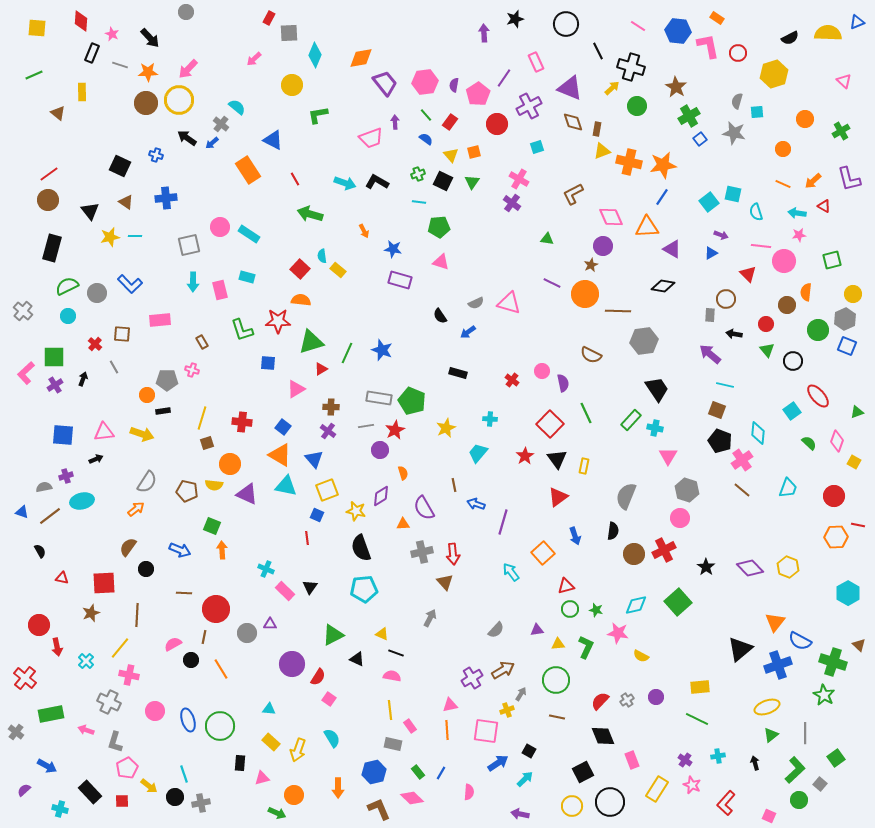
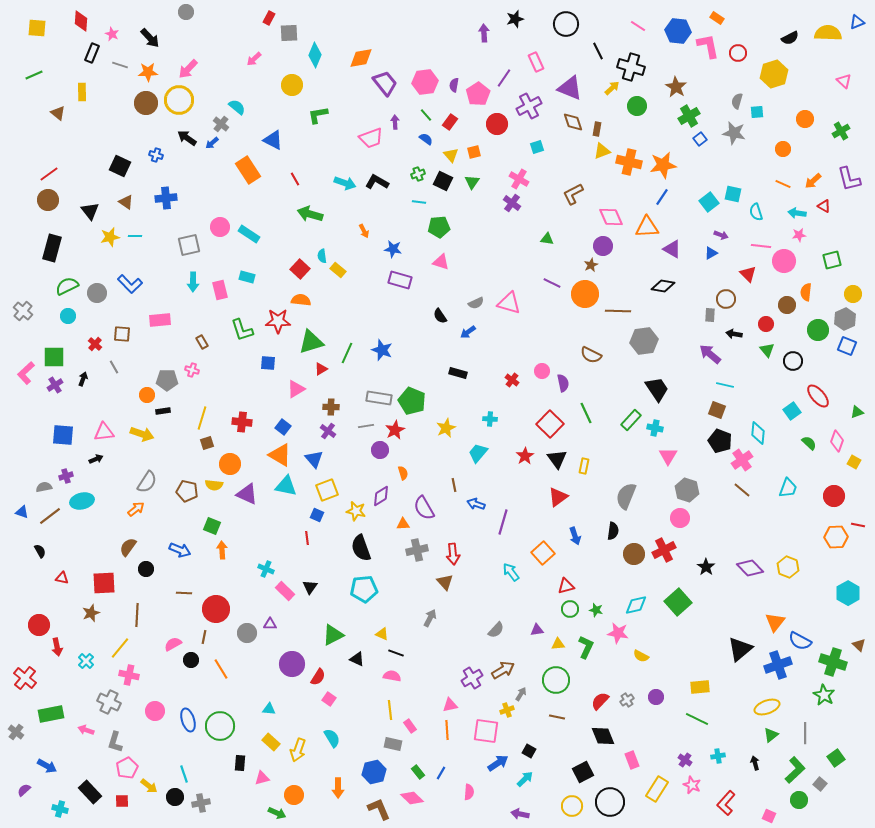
gray cross at (422, 552): moved 5 px left, 2 px up
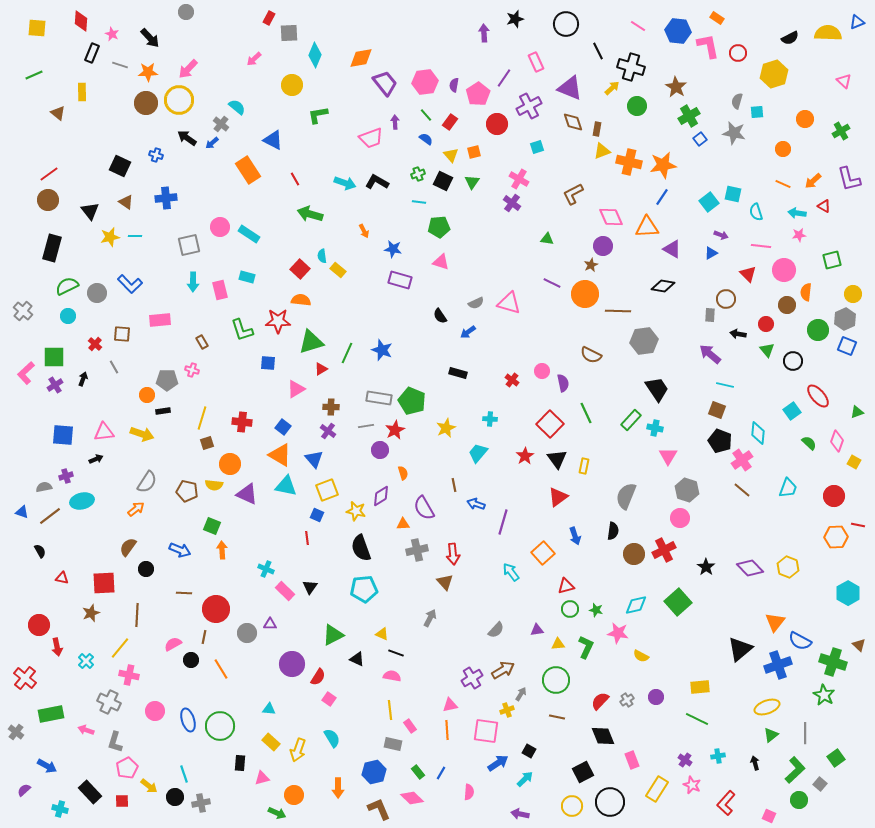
pink circle at (784, 261): moved 9 px down
black arrow at (734, 334): moved 4 px right
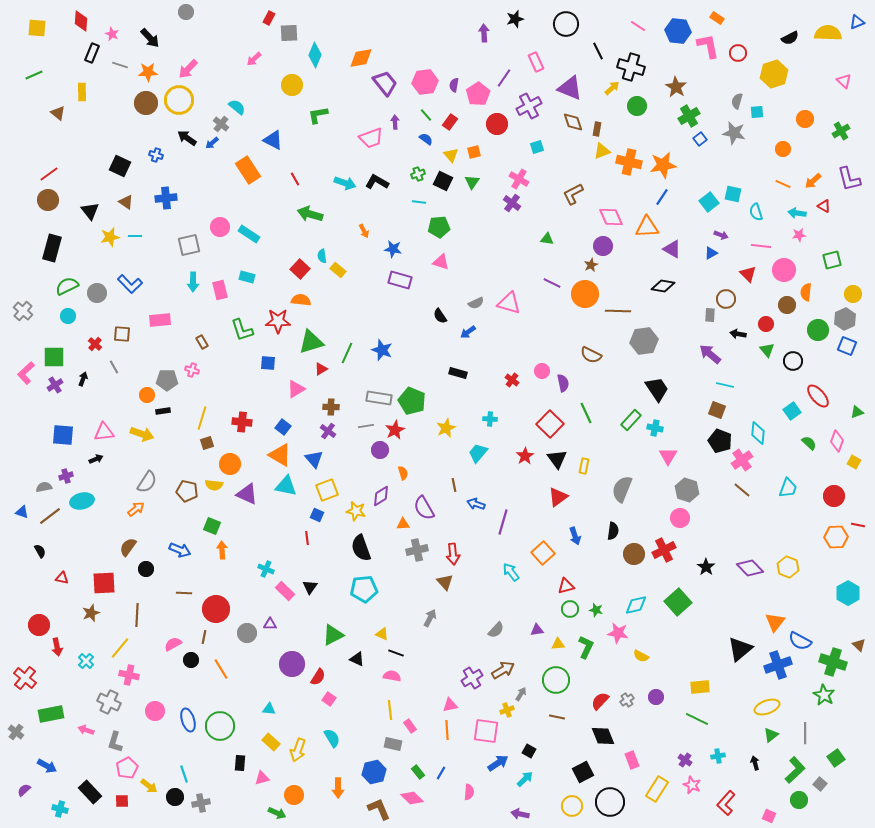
gray semicircle at (626, 496): moved 4 px left, 7 px up
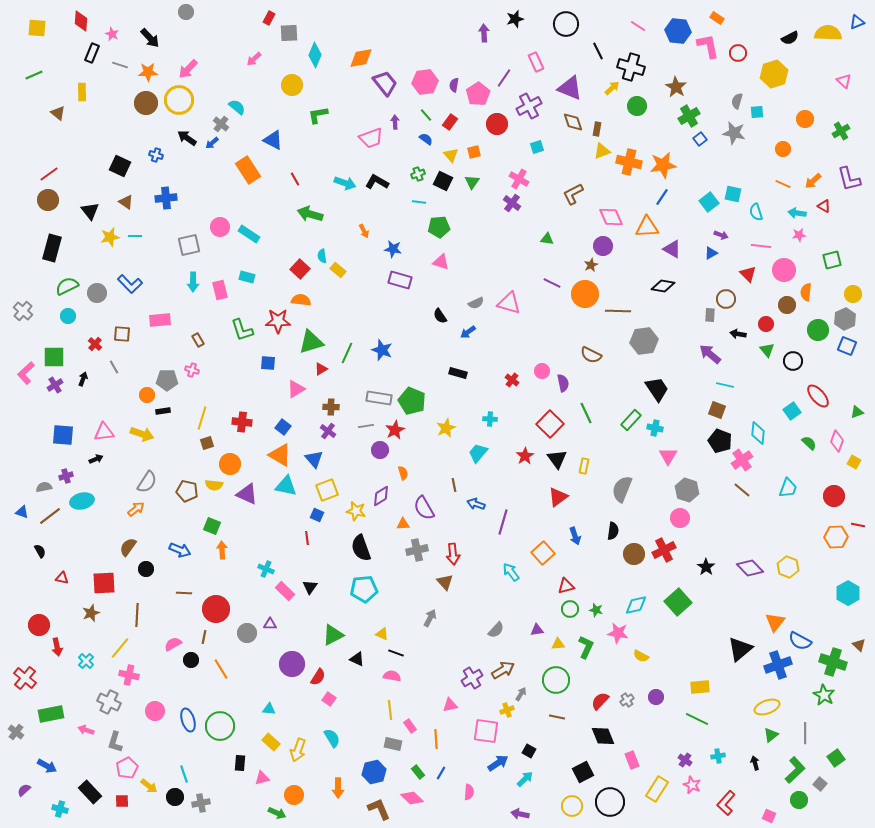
brown rectangle at (202, 342): moved 4 px left, 2 px up
orange line at (447, 730): moved 11 px left, 9 px down
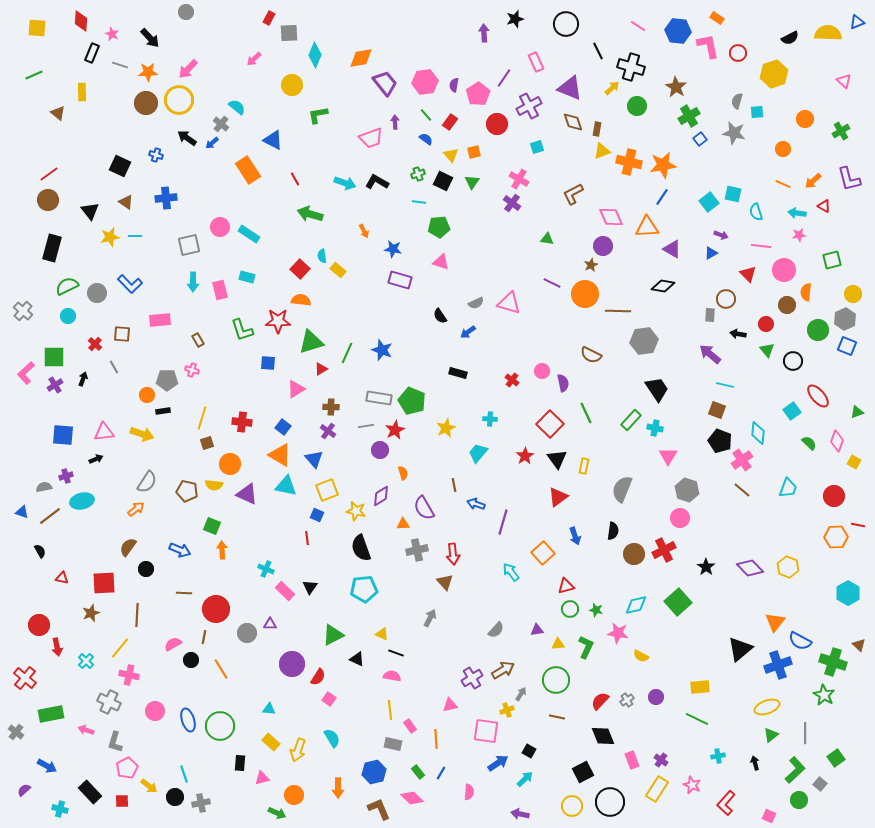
purple cross at (685, 760): moved 24 px left
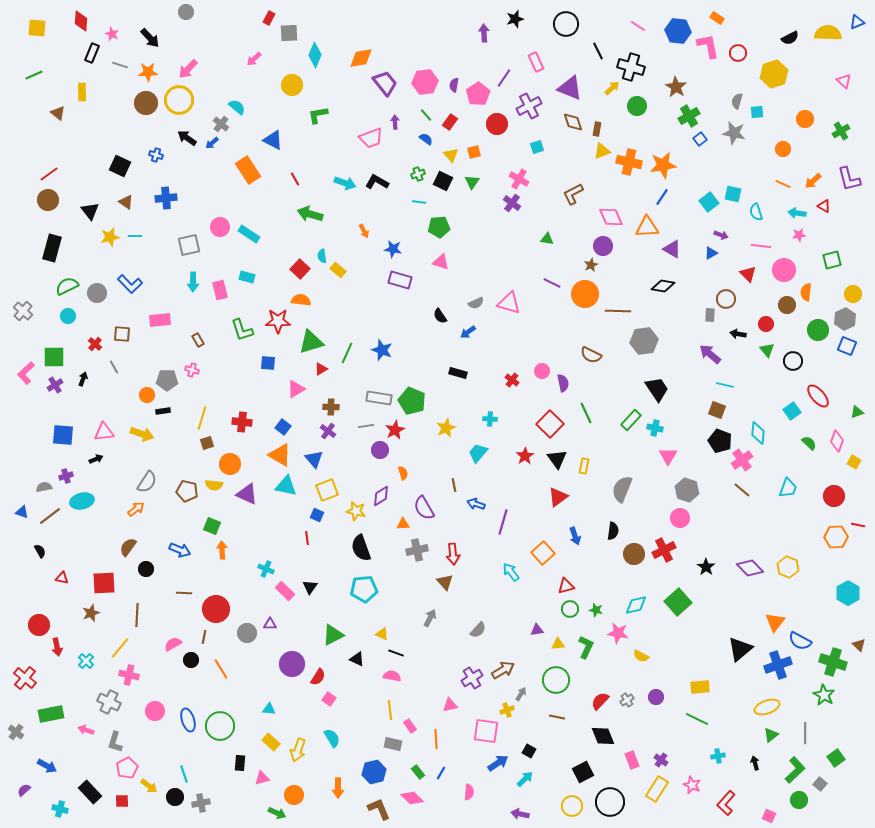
gray semicircle at (496, 630): moved 18 px left
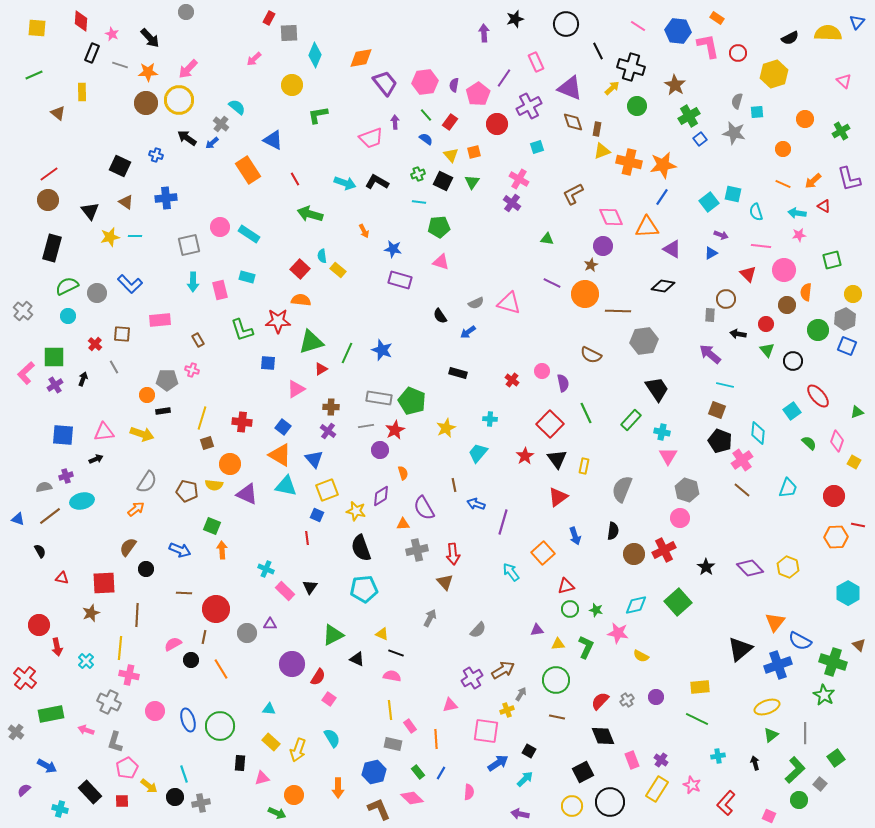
blue triangle at (857, 22): rotated 28 degrees counterclockwise
brown star at (676, 87): moved 1 px left, 2 px up
cyan cross at (655, 428): moved 7 px right, 4 px down
blue triangle at (22, 512): moved 4 px left, 7 px down
yellow line at (120, 648): rotated 35 degrees counterclockwise
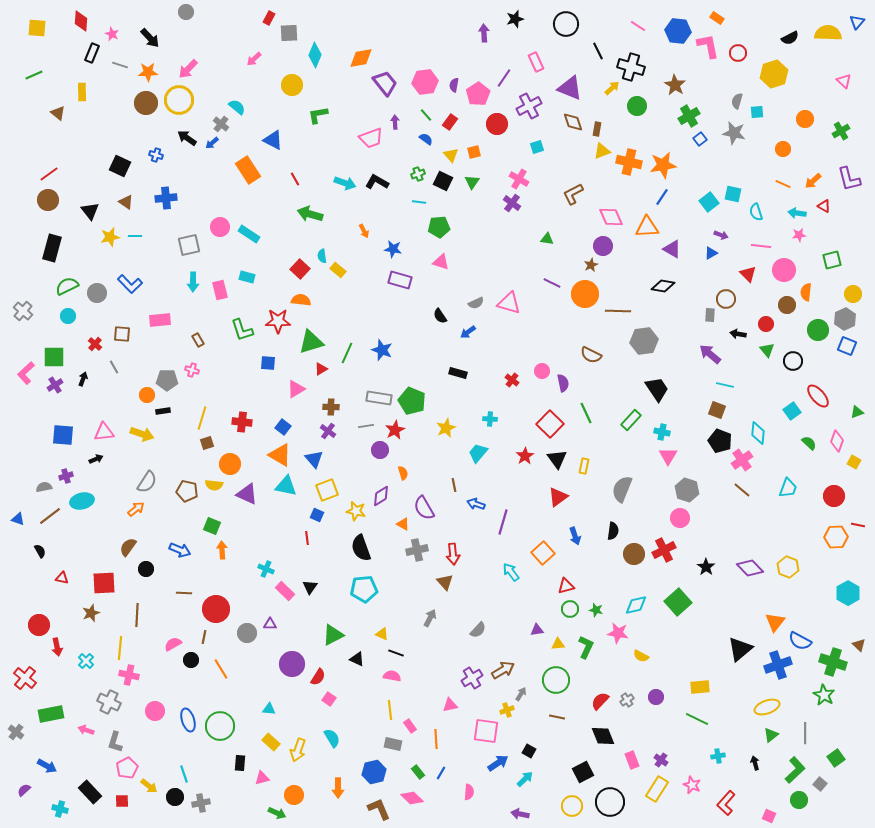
orange triangle at (403, 524): rotated 32 degrees clockwise
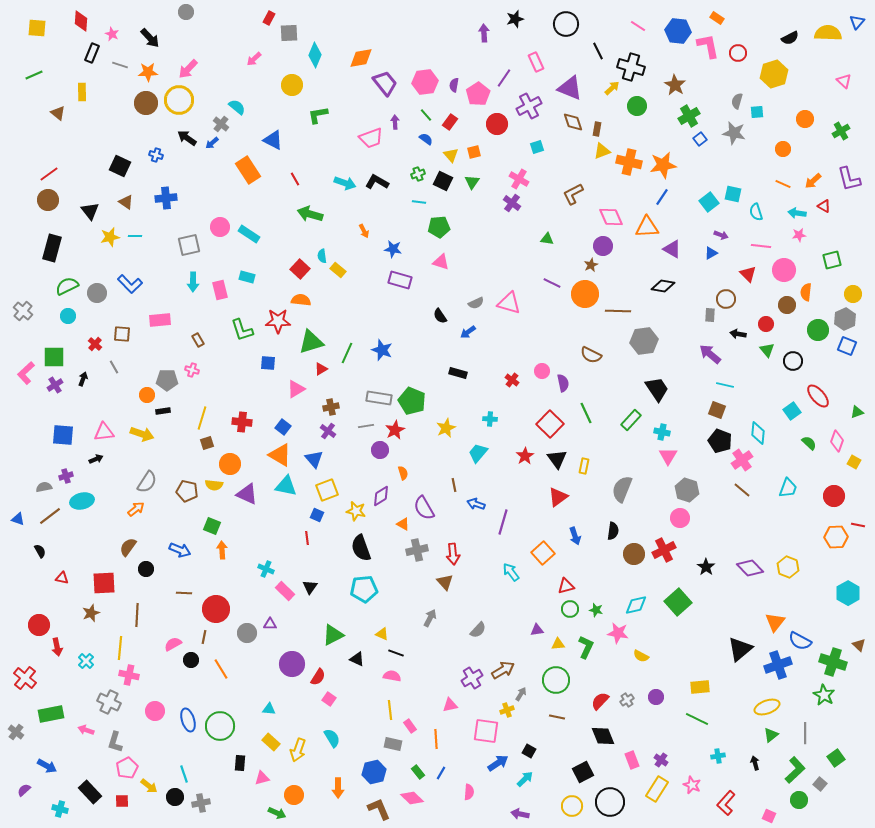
brown cross at (331, 407): rotated 14 degrees counterclockwise
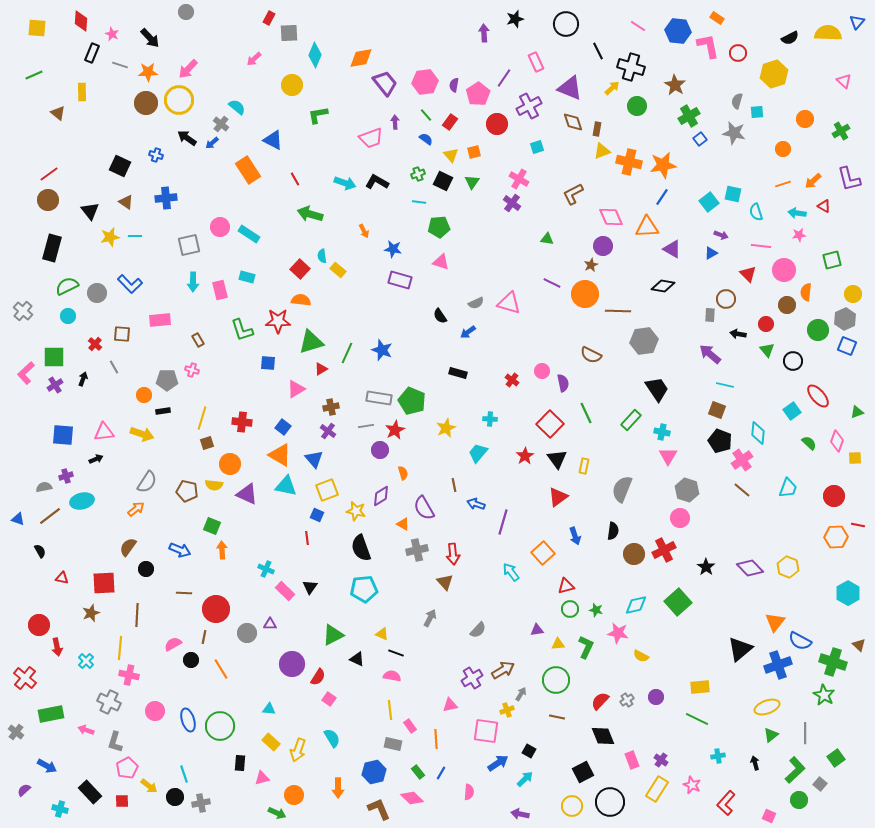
orange line at (783, 184): rotated 42 degrees counterclockwise
orange circle at (147, 395): moved 3 px left
yellow square at (854, 462): moved 1 px right, 4 px up; rotated 32 degrees counterclockwise
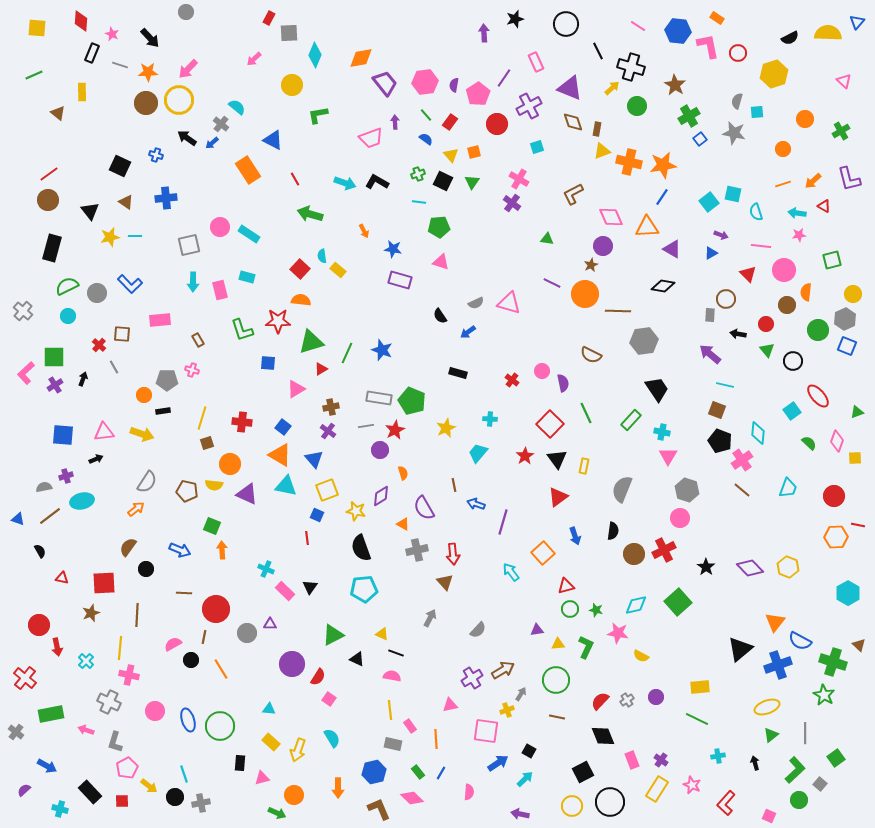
red cross at (95, 344): moved 4 px right, 1 px down
